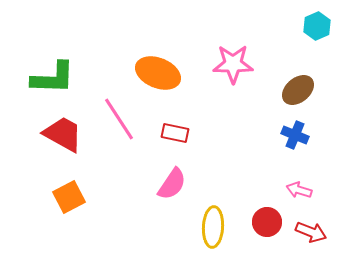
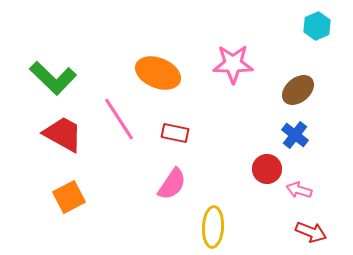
green L-shape: rotated 42 degrees clockwise
blue cross: rotated 16 degrees clockwise
red circle: moved 53 px up
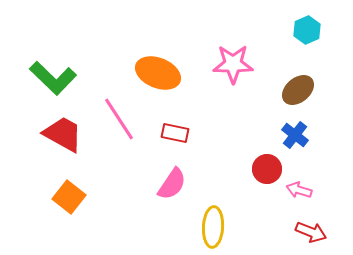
cyan hexagon: moved 10 px left, 4 px down
orange square: rotated 24 degrees counterclockwise
